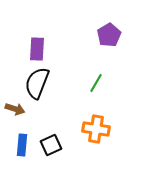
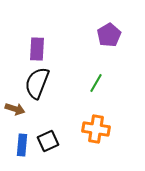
black square: moved 3 px left, 4 px up
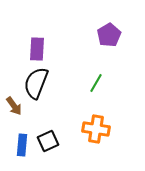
black semicircle: moved 1 px left
brown arrow: moved 1 px left, 3 px up; rotated 36 degrees clockwise
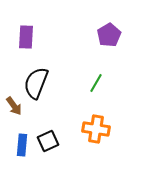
purple rectangle: moved 11 px left, 12 px up
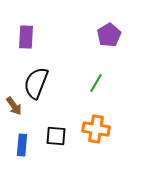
black square: moved 8 px right, 5 px up; rotated 30 degrees clockwise
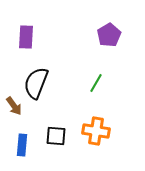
orange cross: moved 2 px down
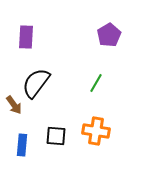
black semicircle: rotated 16 degrees clockwise
brown arrow: moved 1 px up
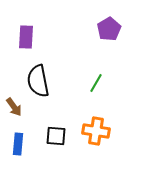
purple pentagon: moved 6 px up
black semicircle: moved 2 px right, 2 px up; rotated 48 degrees counterclockwise
brown arrow: moved 2 px down
blue rectangle: moved 4 px left, 1 px up
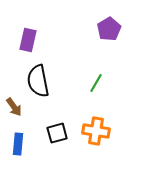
purple rectangle: moved 2 px right, 3 px down; rotated 10 degrees clockwise
black square: moved 1 px right, 3 px up; rotated 20 degrees counterclockwise
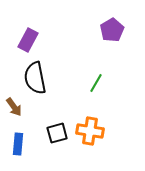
purple pentagon: moved 3 px right, 1 px down
purple rectangle: rotated 15 degrees clockwise
black semicircle: moved 3 px left, 3 px up
orange cross: moved 6 px left
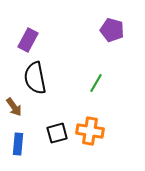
purple pentagon: rotated 25 degrees counterclockwise
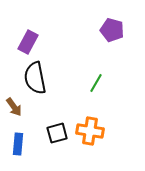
purple rectangle: moved 2 px down
